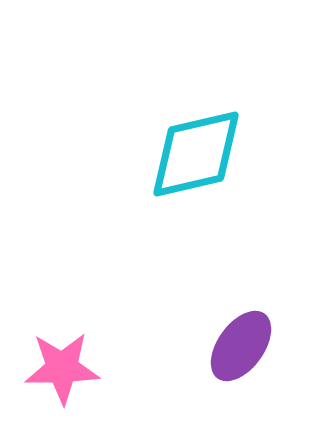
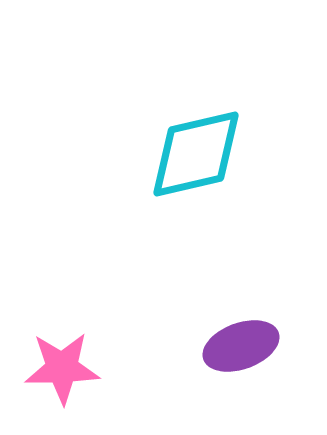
purple ellipse: rotated 34 degrees clockwise
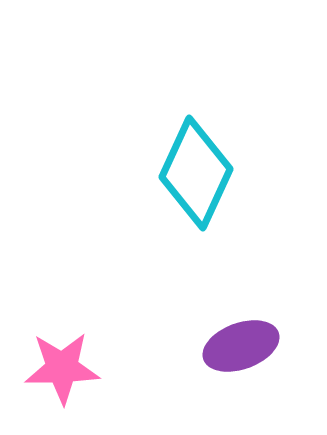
cyan diamond: moved 19 px down; rotated 52 degrees counterclockwise
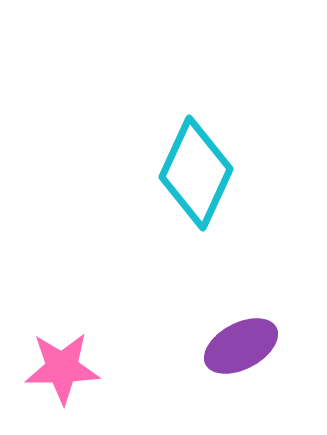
purple ellipse: rotated 8 degrees counterclockwise
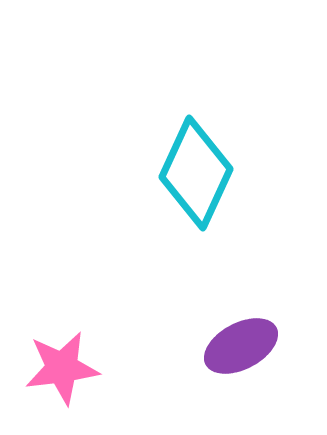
pink star: rotated 6 degrees counterclockwise
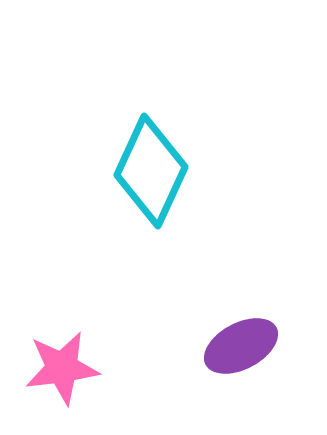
cyan diamond: moved 45 px left, 2 px up
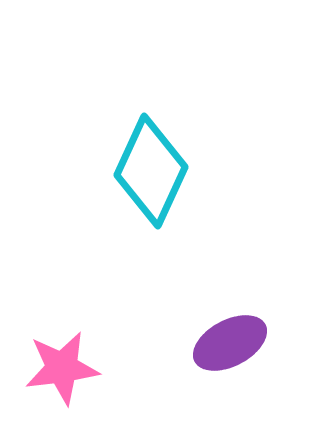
purple ellipse: moved 11 px left, 3 px up
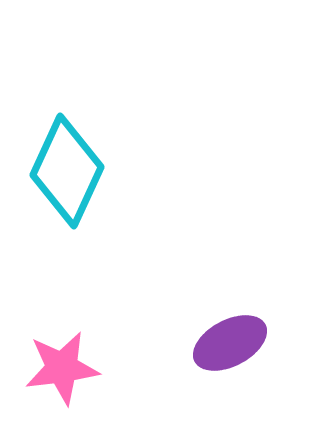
cyan diamond: moved 84 px left
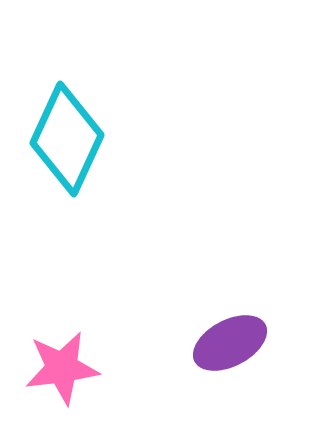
cyan diamond: moved 32 px up
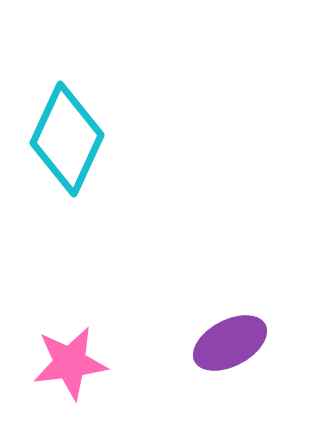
pink star: moved 8 px right, 5 px up
